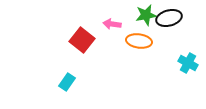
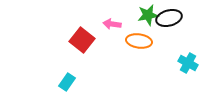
green star: moved 2 px right
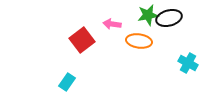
red square: rotated 15 degrees clockwise
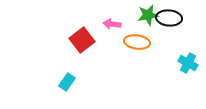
black ellipse: rotated 20 degrees clockwise
orange ellipse: moved 2 px left, 1 px down
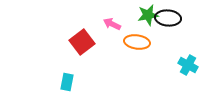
black ellipse: moved 1 px left
pink arrow: rotated 18 degrees clockwise
red square: moved 2 px down
cyan cross: moved 2 px down
cyan rectangle: rotated 24 degrees counterclockwise
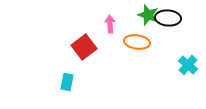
green star: rotated 30 degrees clockwise
pink arrow: moved 2 px left; rotated 60 degrees clockwise
red square: moved 2 px right, 5 px down
cyan cross: rotated 12 degrees clockwise
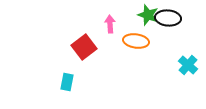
orange ellipse: moved 1 px left, 1 px up
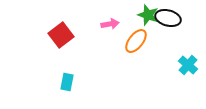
black ellipse: rotated 10 degrees clockwise
pink arrow: rotated 84 degrees clockwise
orange ellipse: rotated 60 degrees counterclockwise
red square: moved 23 px left, 12 px up
